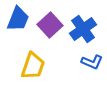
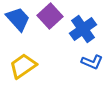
blue trapezoid: rotated 64 degrees counterclockwise
purple square: moved 9 px up
yellow trapezoid: moved 10 px left; rotated 144 degrees counterclockwise
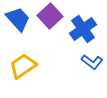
blue L-shape: rotated 15 degrees clockwise
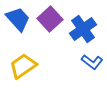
purple square: moved 3 px down
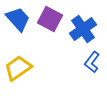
purple square: rotated 20 degrees counterclockwise
blue L-shape: rotated 90 degrees clockwise
yellow trapezoid: moved 5 px left, 2 px down
